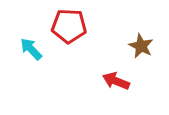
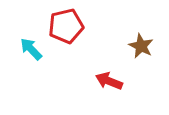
red pentagon: moved 3 px left; rotated 16 degrees counterclockwise
red arrow: moved 7 px left
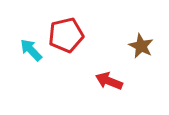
red pentagon: moved 9 px down
cyan arrow: moved 1 px down
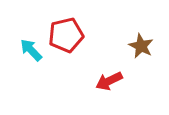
red arrow: rotated 48 degrees counterclockwise
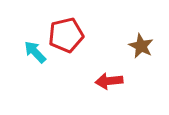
cyan arrow: moved 4 px right, 2 px down
red arrow: rotated 20 degrees clockwise
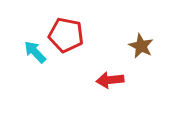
red pentagon: rotated 24 degrees clockwise
red arrow: moved 1 px right, 1 px up
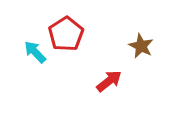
red pentagon: moved 1 px up; rotated 28 degrees clockwise
red arrow: moved 1 px left, 1 px down; rotated 148 degrees clockwise
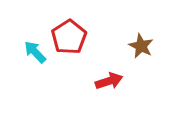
red pentagon: moved 3 px right, 3 px down
red arrow: rotated 20 degrees clockwise
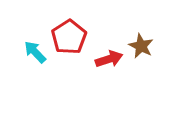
red arrow: moved 22 px up
